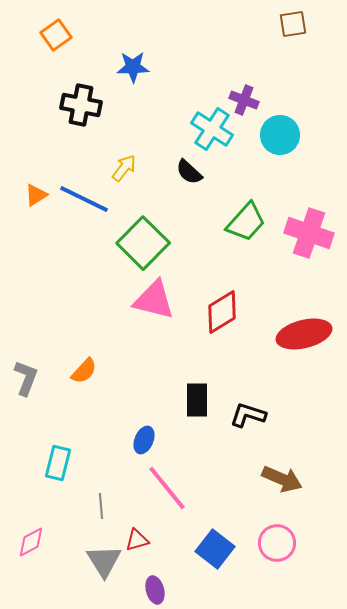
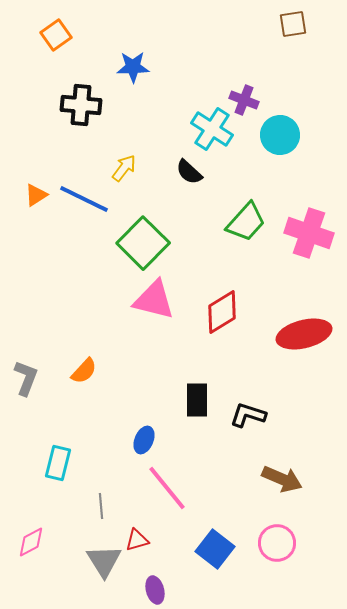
black cross: rotated 6 degrees counterclockwise
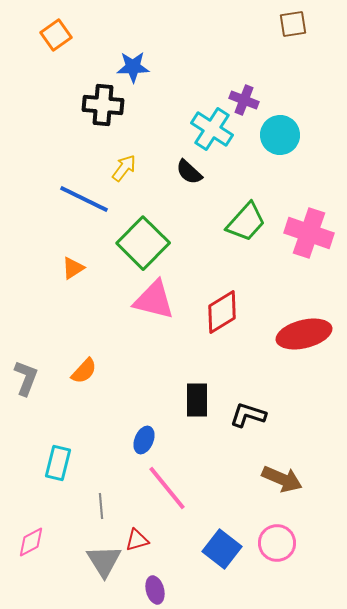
black cross: moved 22 px right
orange triangle: moved 37 px right, 73 px down
blue square: moved 7 px right
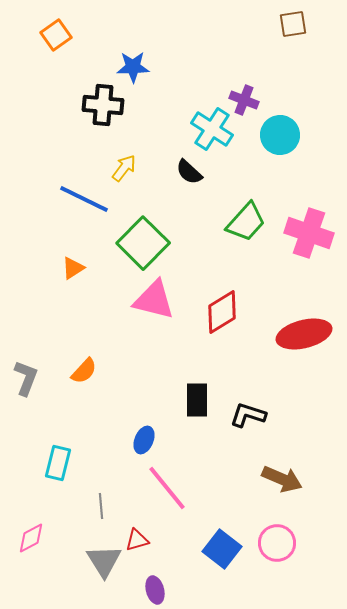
pink diamond: moved 4 px up
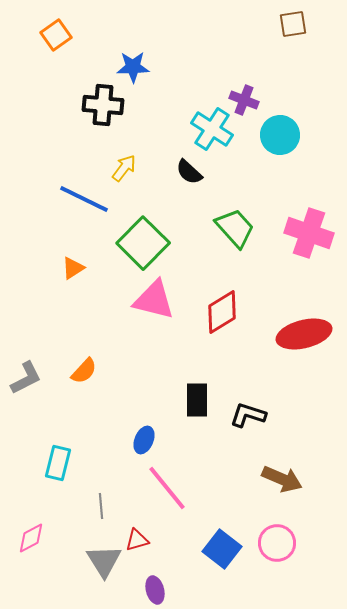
green trapezoid: moved 11 px left, 6 px down; rotated 84 degrees counterclockwise
gray L-shape: rotated 42 degrees clockwise
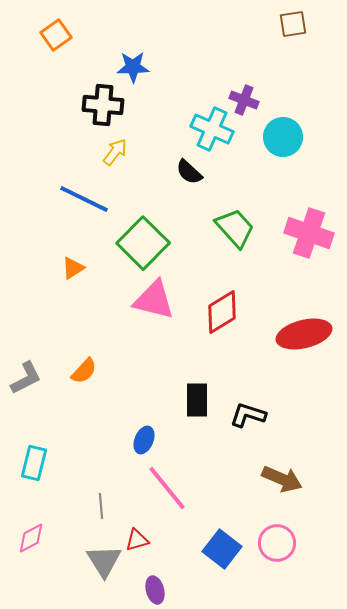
cyan cross: rotated 9 degrees counterclockwise
cyan circle: moved 3 px right, 2 px down
yellow arrow: moved 9 px left, 16 px up
cyan rectangle: moved 24 px left
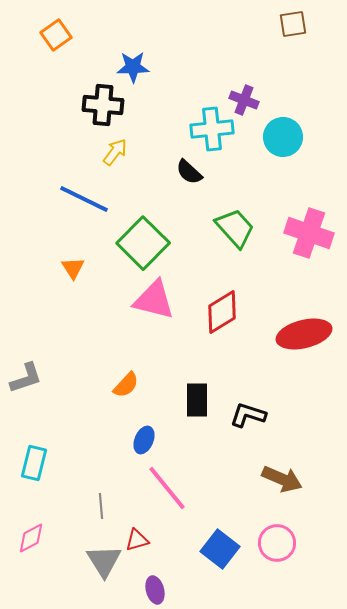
cyan cross: rotated 30 degrees counterclockwise
orange triangle: rotated 30 degrees counterclockwise
orange semicircle: moved 42 px right, 14 px down
gray L-shape: rotated 9 degrees clockwise
blue square: moved 2 px left
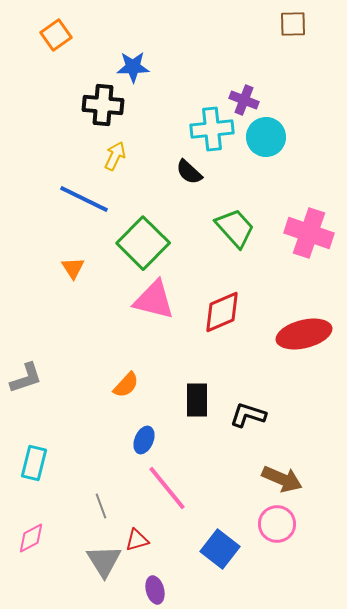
brown square: rotated 8 degrees clockwise
cyan circle: moved 17 px left
yellow arrow: moved 4 px down; rotated 12 degrees counterclockwise
red diamond: rotated 9 degrees clockwise
gray line: rotated 15 degrees counterclockwise
pink circle: moved 19 px up
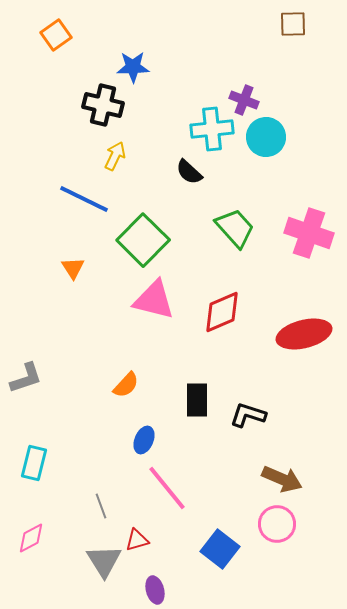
black cross: rotated 9 degrees clockwise
green square: moved 3 px up
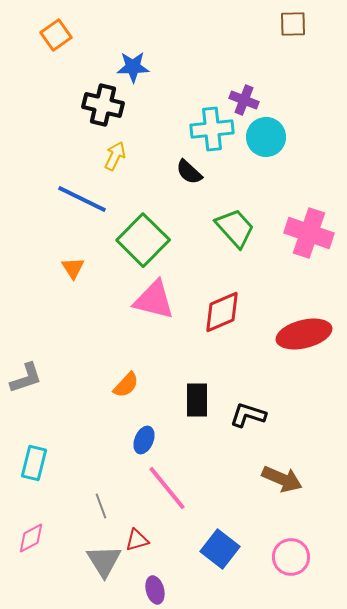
blue line: moved 2 px left
pink circle: moved 14 px right, 33 px down
